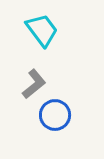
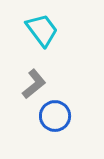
blue circle: moved 1 px down
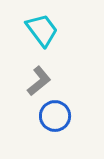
gray L-shape: moved 5 px right, 3 px up
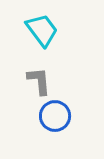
gray L-shape: rotated 56 degrees counterclockwise
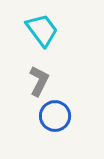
gray L-shape: rotated 32 degrees clockwise
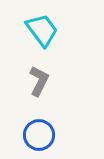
blue circle: moved 16 px left, 19 px down
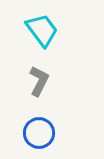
blue circle: moved 2 px up
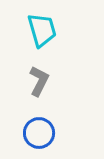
cyan trapezoid: rotated 21 degrees clockwise
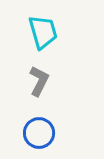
cyan trapezoid: moved 1 px right, 2 px down
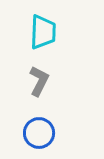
cyan trapezoid: rotated 18 degrees clockwise
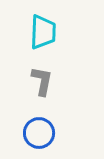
gray L-shape: moved 3 px right; rotated 16 degrees counterclockwise
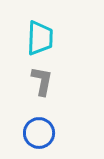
cyan trapezoid: moved 3 px left, 6 px down
